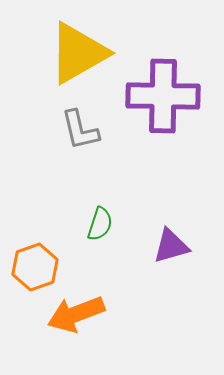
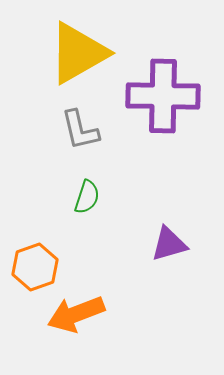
green semicircle: moved 13 px left, 27 px up
purple triangle: moved 2 px left, 2 px up
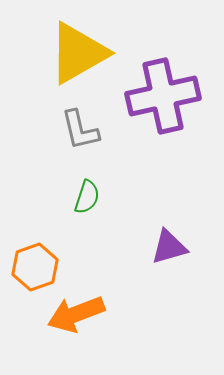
purple cross: rotated 14 degrees counterclockwise
purple triangle: moved 3 px down
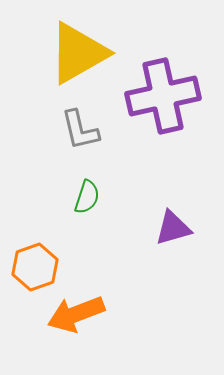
purple triangle: moved 4 px right, 19 px up
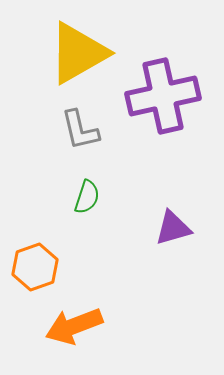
orange arrow: moved 2 px left, 12 px down
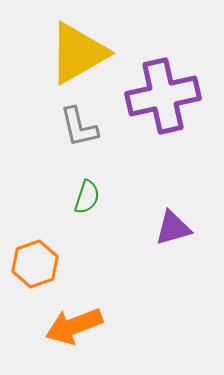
gray L-shape: moved 1 px left, 3 px up
orange hexagon: moved 3 px up
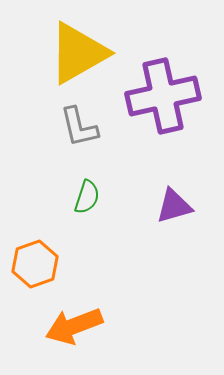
purple triangle: moved 1 px right, 22 px up
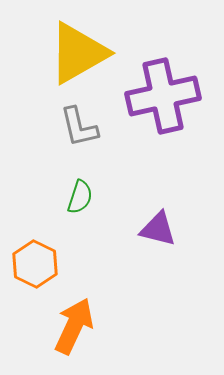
green semicircle: moved 7 px left
purple triangle: moved 16 px left, 23 px down; rotated 30 degrees clockwise
orange hexagon: rotated 15 degrees counterclockwise
orange arrow: rotated 136 degrees clockwise
